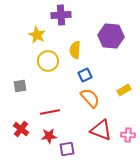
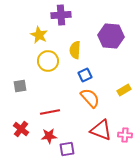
yellow star: moved 2 px right
pink cross: moved 3 px left
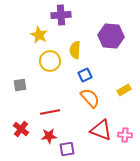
yellow circle: moved 2 px right
gray square: moved 1 px up
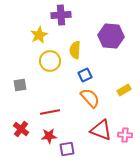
yellow star: rotated 18 degrees clockwise
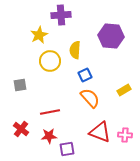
red triangle: moved 1 px left, 2 px down
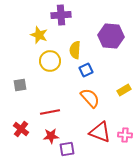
yellow star: rotated 24 degrees counterclockwise
blue square: moved 1 px right, 5 px up
red star: moved 2 px right
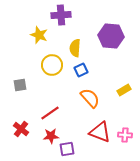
yellow semicircle: moved 2 px up
yellow circle: moved 2 px right, 4 px down
blue square: moved 5 px left
red line: moved 1 px down; rotated 24 degrees counterclockwise
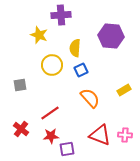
red triangle: moved 3 px down
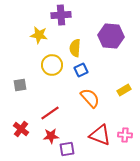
yellow star: rotated 12 degrees counterclockwise
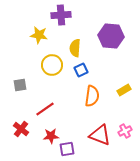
orange semicircle: moved 2 px right, 2 px up; rotated 50 degrees clockwise
red line: moved 5 px left, 4 px up
pink cross: moved 4 px up; rotated 32 degrees counterclockwise
